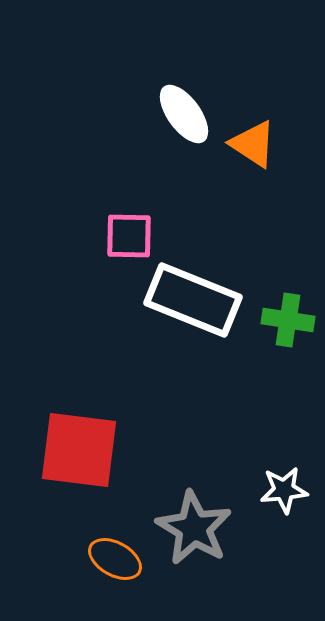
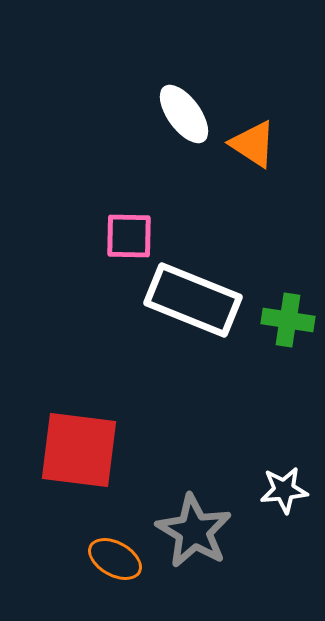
gray star: moved 3 px down
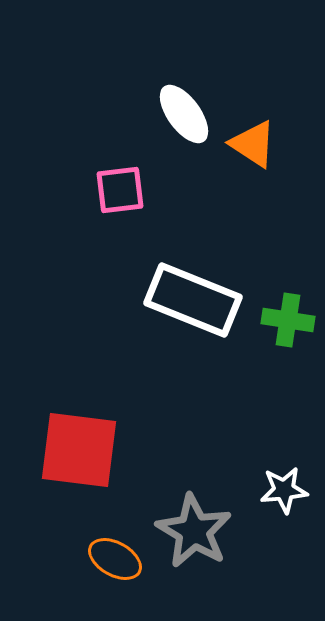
pink square: moved 9 px left, 46 px up; rotated 8 degrees counterclockwise
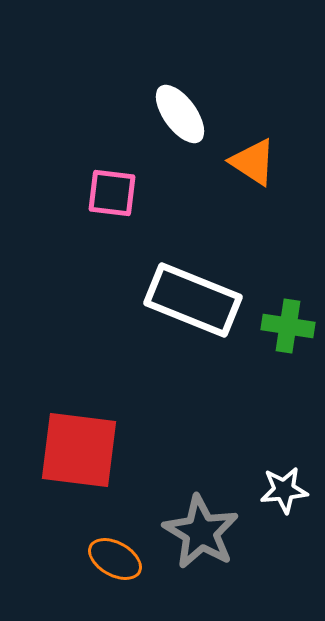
white ellipse: moved 4 px left
orange triangle: moved 18 px down
pink square: moved 8 px left, 3 px down; rotated 14 degrees clockwise
green cross: moved 6 px down
gray star: moved 7 px right, 1 px down
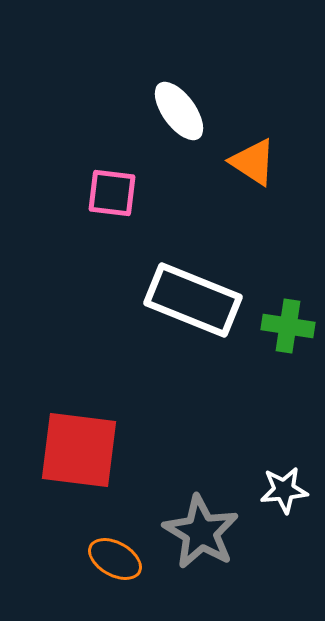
white ellipse: moved 1 px left, 3 px up
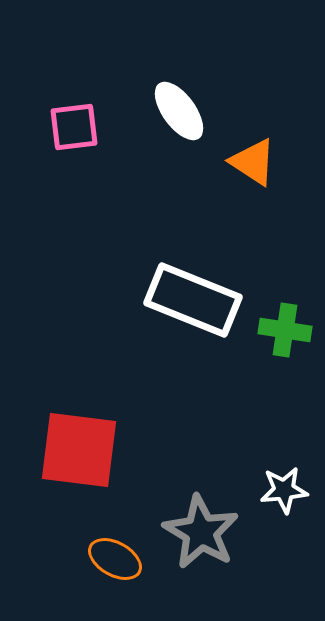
pink square: moved 38 px left, 66 px up; rotated 14 degrees counterclockwise
green cross: moved 3 px left, 4 px down
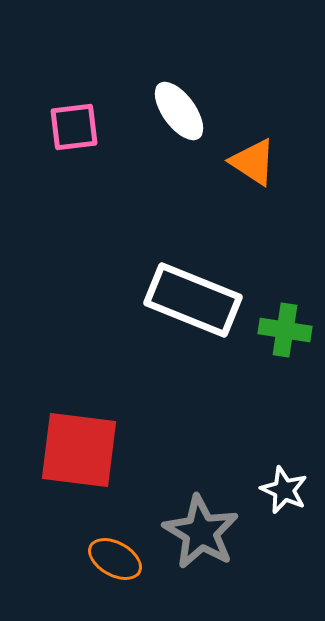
white star: rotated 30 degrees clockwise
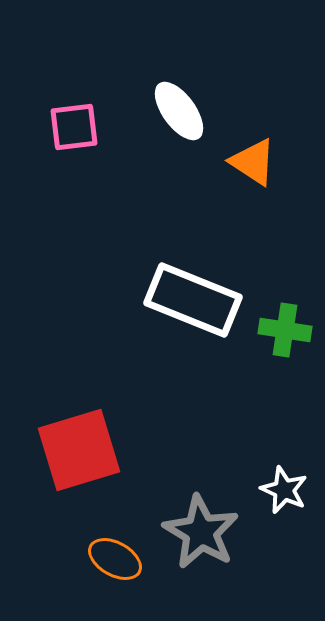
red square: rotated 24 degrees counterclockwise
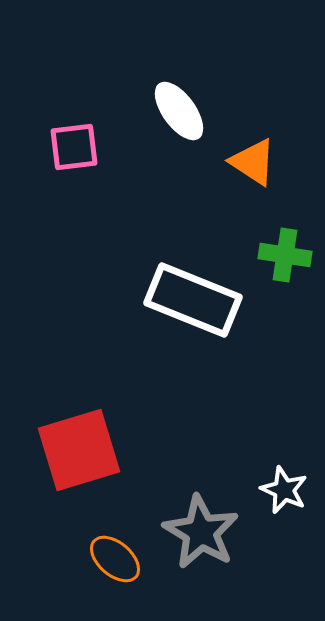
pink square: moved 20 px down
green cross: moved 75 px up
orange ellipse: rotated 12 degrees clockwise
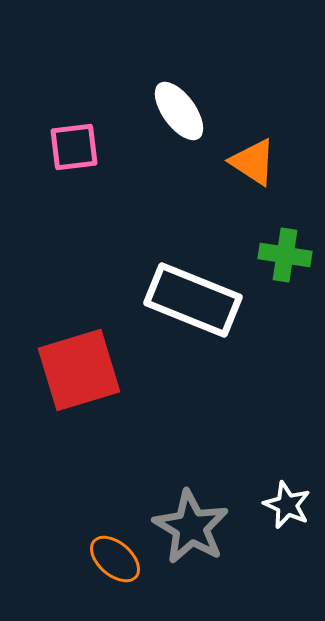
red square: moved 80 px up
white star: moved 3 px right, 15 px down
gray star: moved 10 px left, 5 px up
